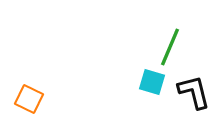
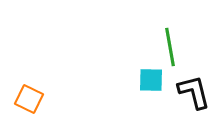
green line: rotated 33 degrees counterclockwise
cyan square: moved 1 px left, 2 px up; rotated 16 degrees counterclockwise
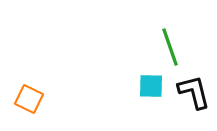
green line: rotated 9 degrees counterclockwise
cyan square: moved 6 px down
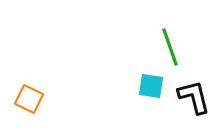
cyan square: rotated 8 degrees clockwise
black L-shape: moved 5 px down
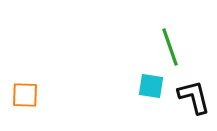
orange square: moved 4 px left, 4 px up; rotated 24 degrees counterclockwise
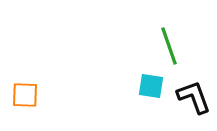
green line: moved 1 px left, 1 px up
black L-shape: rotated 6 degrees counterclockwise
